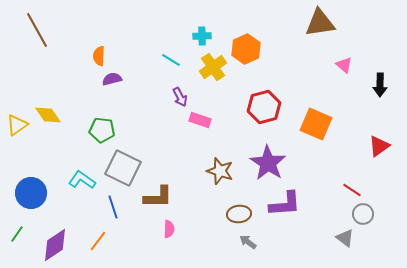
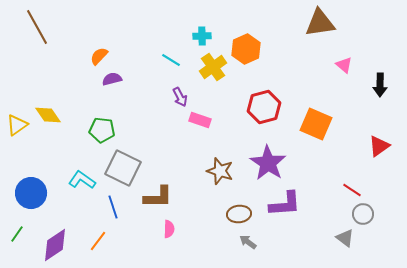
brown line: moved 3 px up
orange semicircle: rotated 42 degrees clockwise
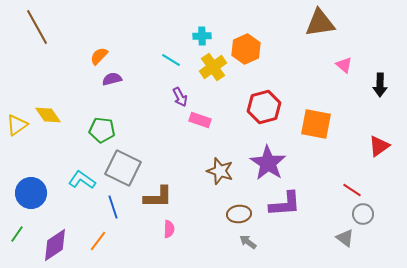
orange square: rotated 12 degrees counterclockwise
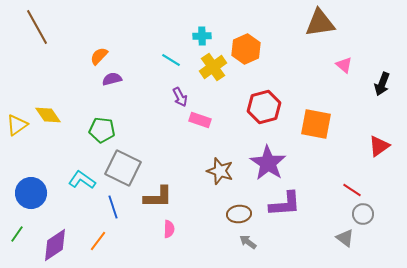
black arrow: moved 2 px right, 1 px up; rotated 20 degrees clockwise
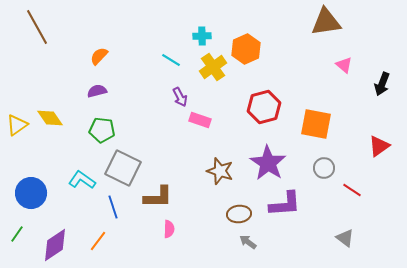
brown triangle: moved 6 px right, 1 px up
purple semicircle: moved 15 px left, 12 px down
yellow diamond: moved 2 px right, 3 px down
gray circle: moved 39 px left, 46 px up
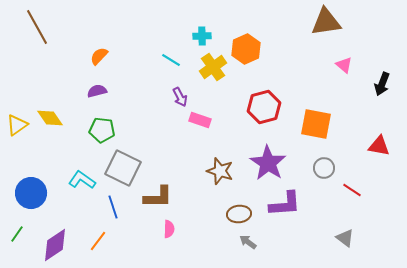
red triangle: rotated 45 degrees clockwise
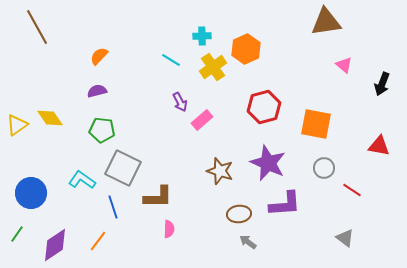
purple arrow: moved 5 px down
pink rectangle: moved 2 px right; rotated 60 degrees counterclockwise
purple star: rotated 9 degrees counterclockwise
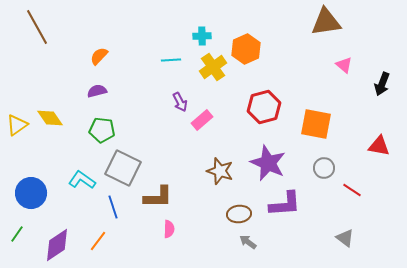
cyan line: rotated 36 degrees counterclockwise
purple diamond: moved 2 px right
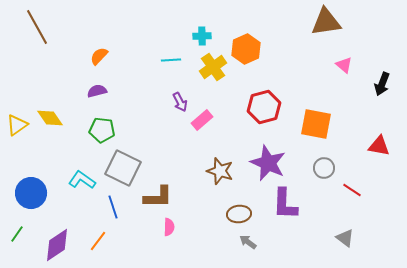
purple L-shape: rotated 96 degrees clockwise
pink semicircle: moved 2 px up
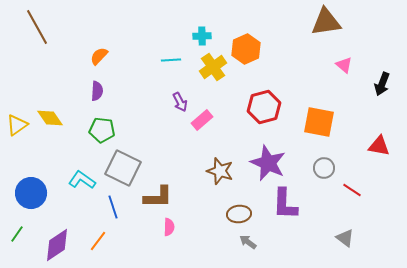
purple semicircle: rotated 108 degrees clockwise
orange square: moved 3 px right, 2 px up
